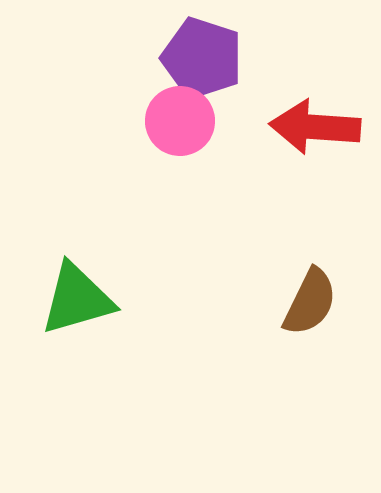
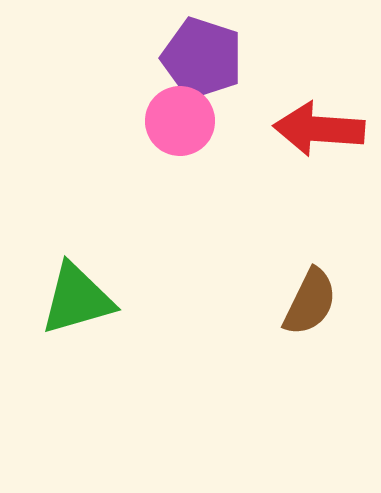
red arrow: moved 4 px right, 2 px down
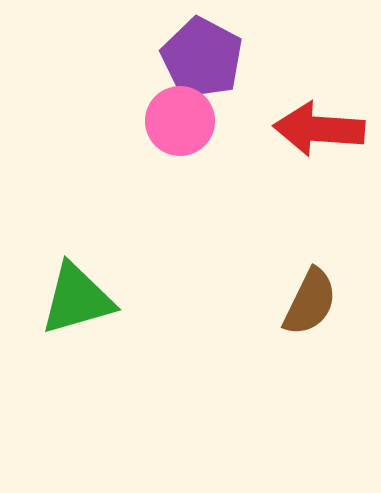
purple pentagon: rotated 10 degrees clockwise
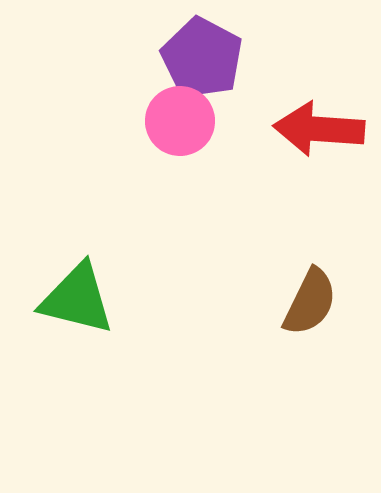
green triangle: rotated 30 degrees clockwise
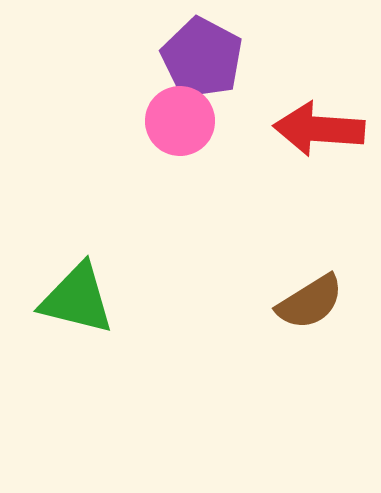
brown semicircle: rotated 32 degrees clockwise
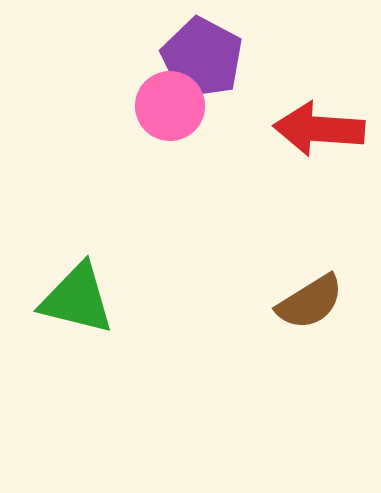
pink circle: moved 10 px left, 15 px up
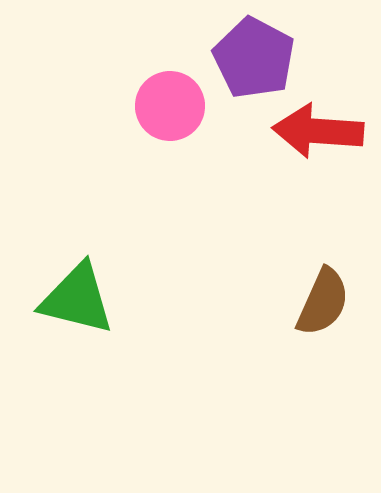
purple pentagon: moved 52 px right
red arrow: moved 1 px left, 2 px down
brown semicircle: moved 13 px right; rotated 34 degrees counterclockwise
